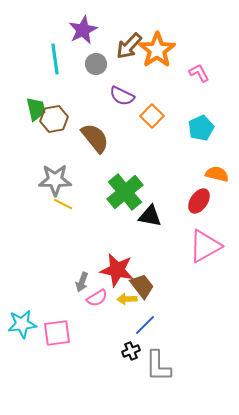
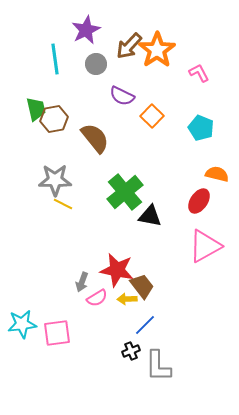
purple star: moved 3 px right
cyan pentagon: rotated 25 degrees counterclockwise
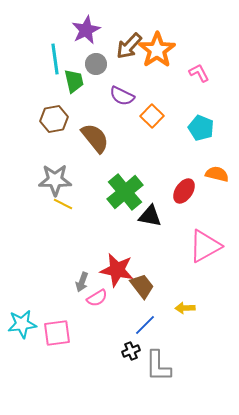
green trapezoid: moved 38 px right, 28 px up
red ellipse: moved 15 px left, 10 px up
yellow arrow: moved 58 px right, 9 px down
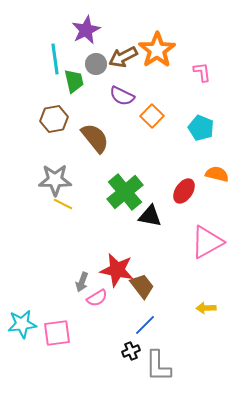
brown arrow: moved 6 px left, 11 px down; rotated 20 degrees clockwise
pink L-shape: moved 3 px right, 1 px up; rotated 20 degrees clockwise
pink triangle: moved 2 px right, 4 px up
yellow arrow: moved 21 px right
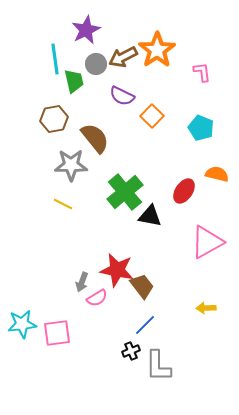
gray star: moved 16 px right, 15 px up
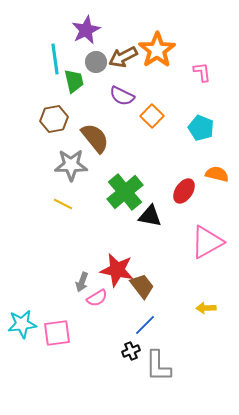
gray circle: moved 2 px up
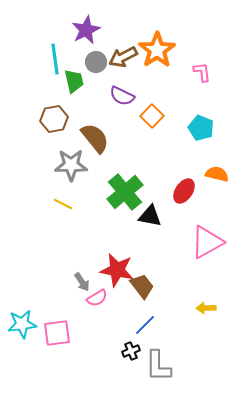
gray arrow: rotated 54 degrees counterclockwise
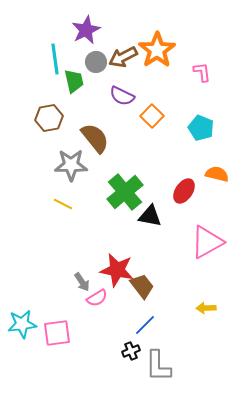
brown hexagon: moved 5 px left, 1 px up
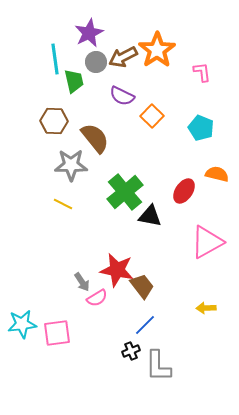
purple star: moved 3 px right, 3 px down
brown hexagon: moved 5 px right, 3 px down; rotated 12 degrees clockwise
